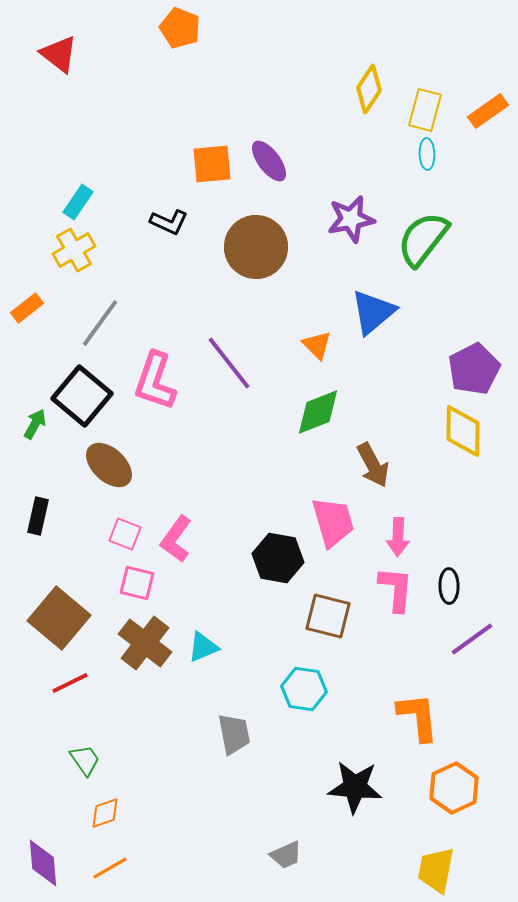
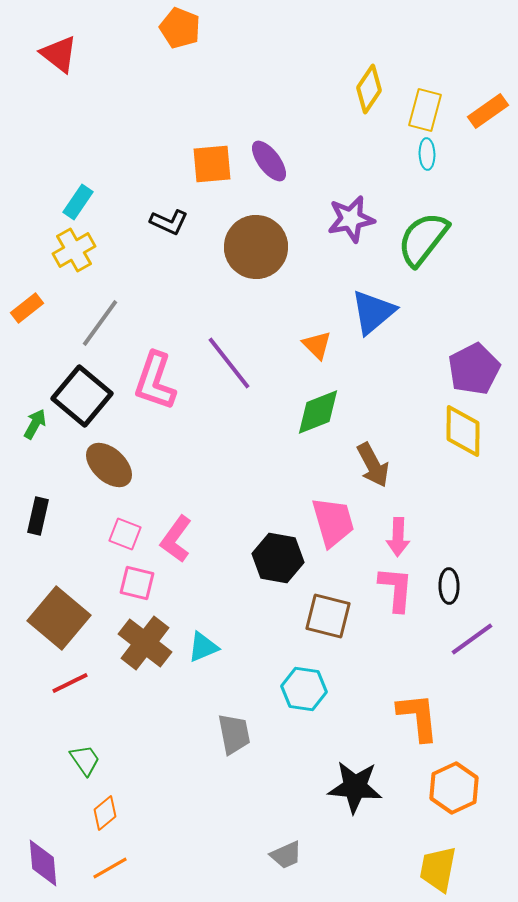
orange diamond at (105, 813): rotated 20 degrees counterclockwise
yellow trapezoid at (436, 870): moved 2 px right, 1 px up
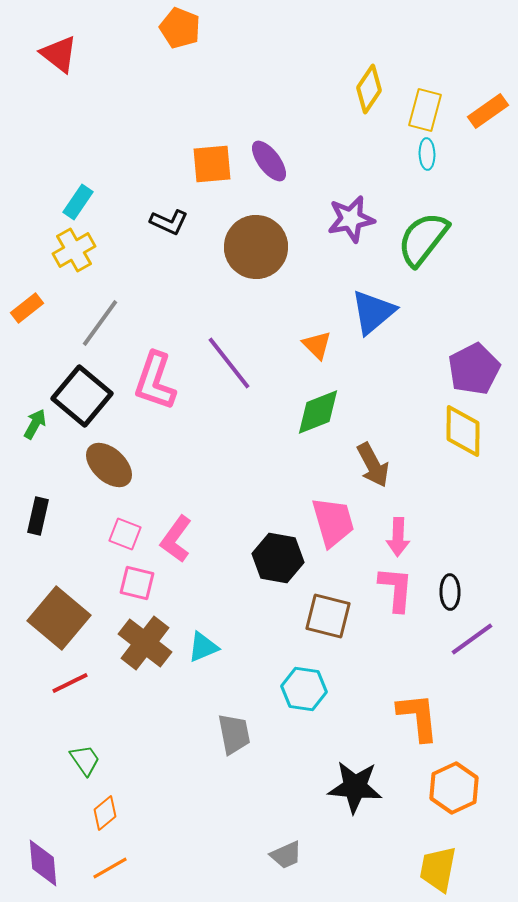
black ellipse at (449, 586): moved 1 px right, 6 px down
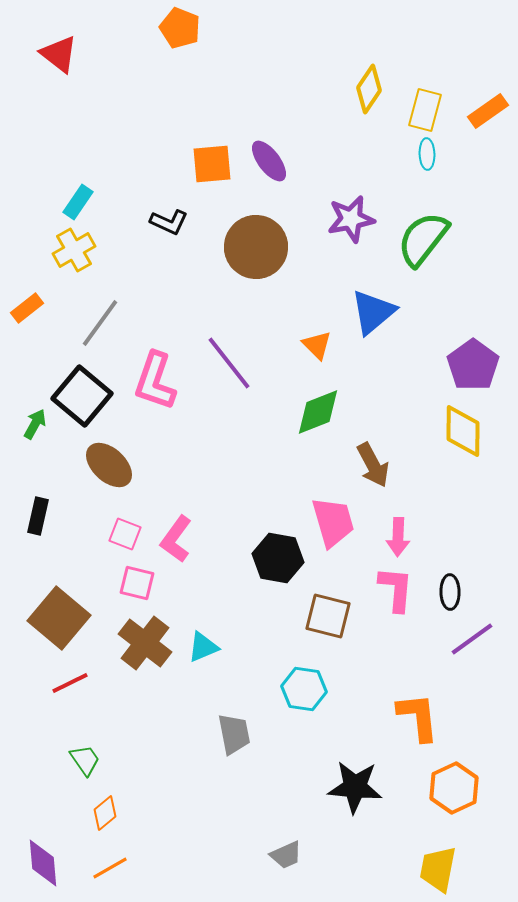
purple pentagon at (474, 369): moved 1 px left, 4 px up; rotated 9 degrees counterclockwise
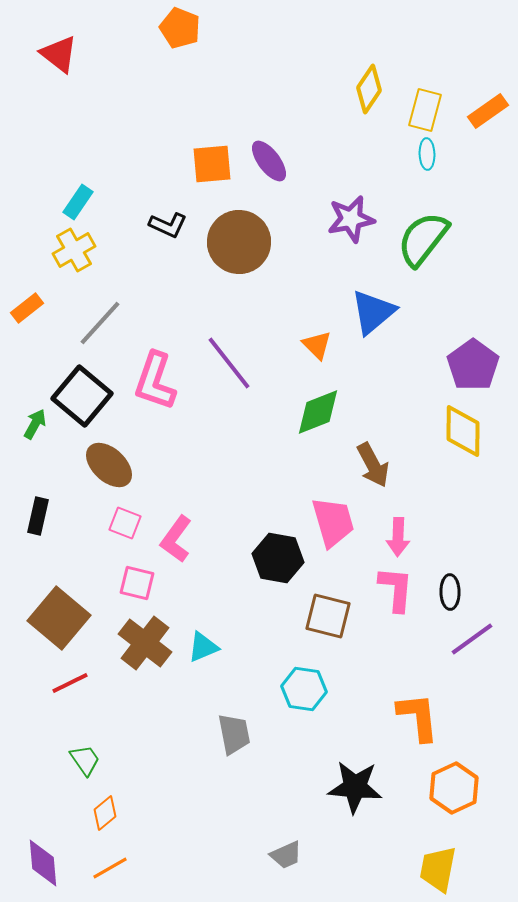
black L-shape at (169, 222): moved 1 px left, 3 px down
brown circle at (256, 247): moved 17 px left, 5 px up
gray line at (100, 323): rotated 6 degrees clockwise
pink square at (125, 534): moved 11 px up
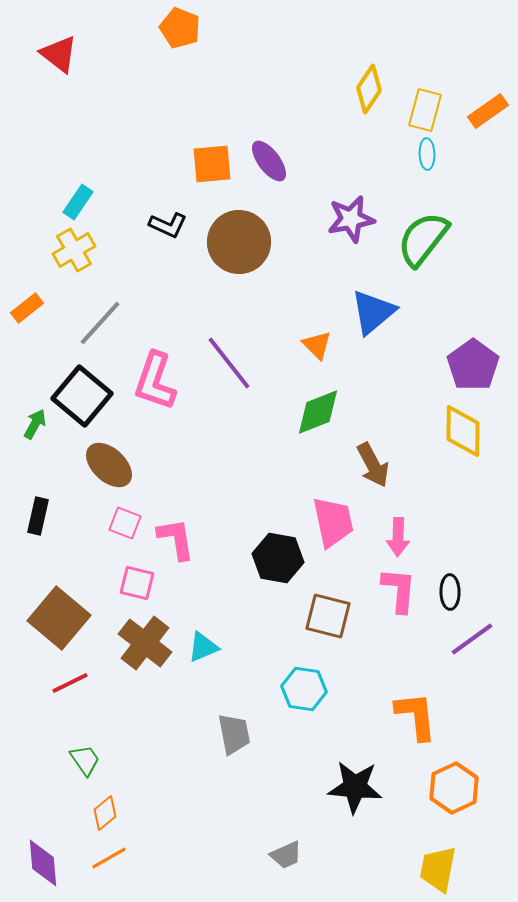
pink trapezoid at (333, 522): rotated 4 degrees clockwise
pink L-shape at (176, 539): rotated 135 degrees clockwise
pink L-shape at (396, 589): moved 3 px right, 1 px down
orange L-shape at (418, 717): moved 2 px left, 1 px up
orange line at (110, 868): moved 1 px left, 10 px up
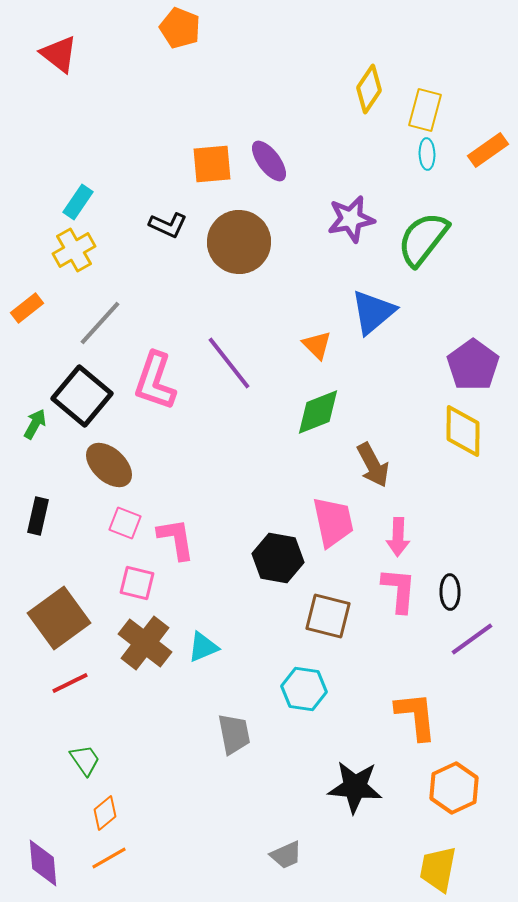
orange rectangle at (488, 111): moved 39 px down
brown square at (59, 618): rotated 14 degrees clockwise
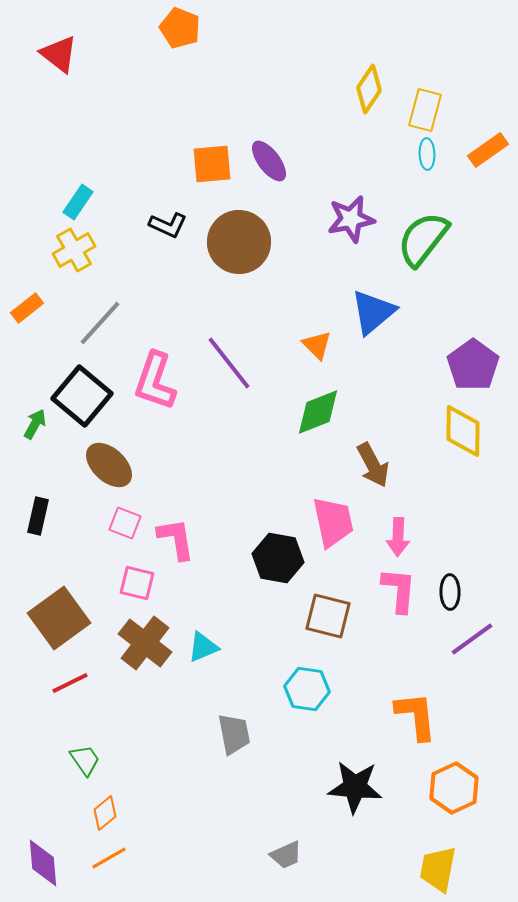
cyan hexagon at (304, 689): moved 3 px right
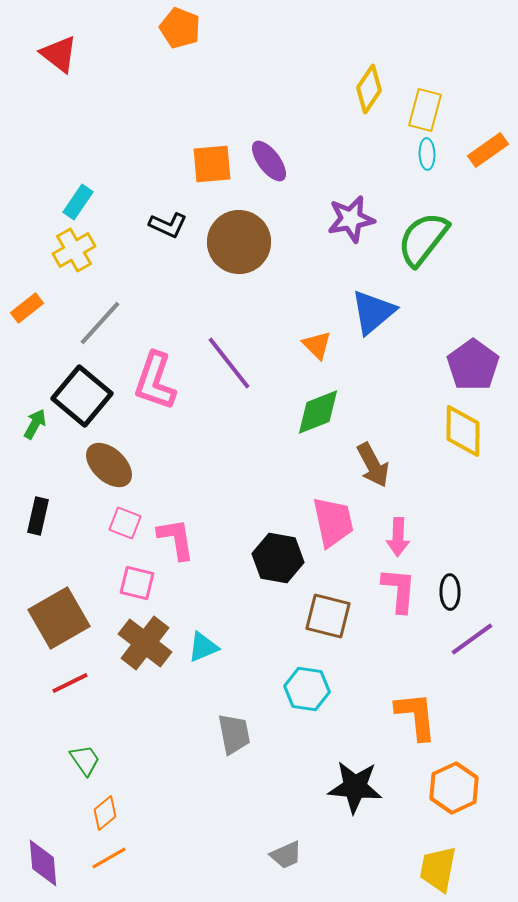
brown square at (59, 618): rotated 6 degrees clockwise
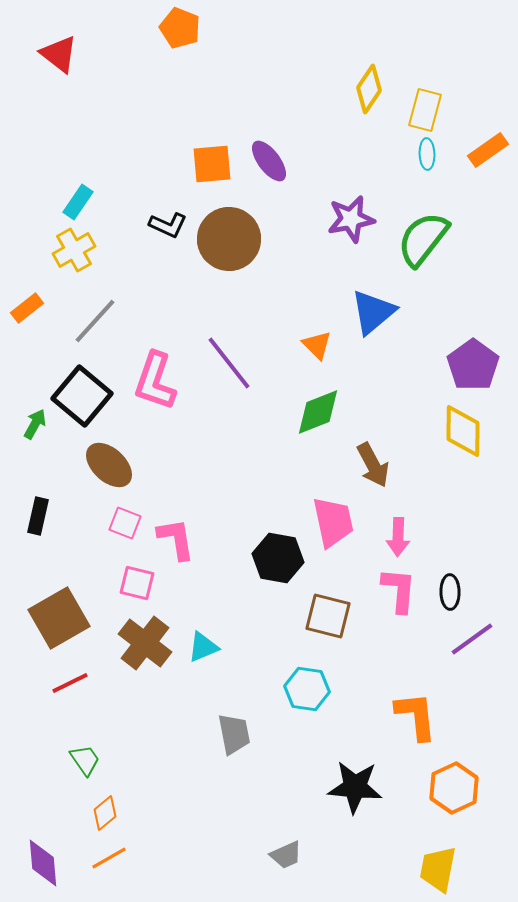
brown circle at (239, 242): moved 10 px left, 3 px up
gray line at (100, 323): moved 5 px left, 2 px up
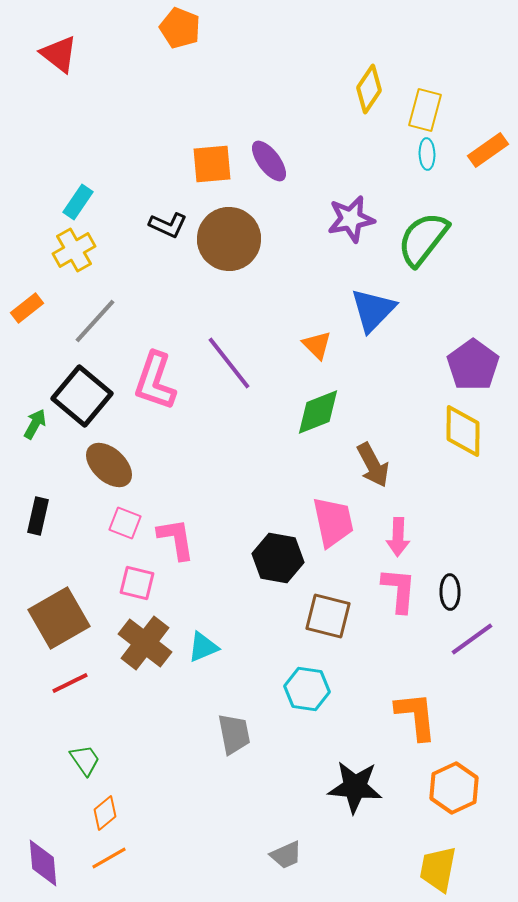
blue triangle at (373, 312): moved 2 px up; rotated 6 degrees counterclockwise
